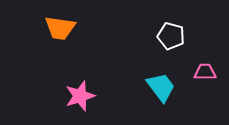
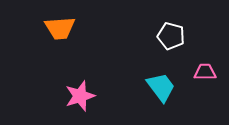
orange trapezoid: rotated 12 degrees counterclockwise
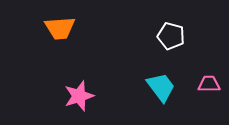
pink trapezoid: moved 4 px right, 12 px down
pink star: moved 1 px left
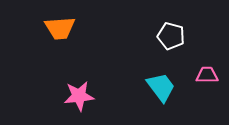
pink trapezoid: moved 2 px left, 9 px up
pink star: rotated 12 degrees clockwise
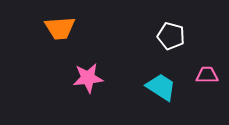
cyan trapezoid: rotated 20 degrees counterclockwise
pink star: moved 9 px right, 18 px up
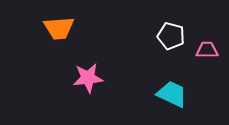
orange trapezoid: moved 1 px left
pink trapezoid: moved 25 px up
cyan trapezoid: moved 11 px right, 7 px down; rotated 8 degrees counterclockwise
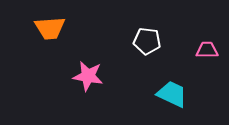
orange trapezoid: moved 9 px left
white pentagon: moved 24 px left, 5 px down; rotated 8 degrees counterclockwise
pink star: moved 2 px up; rotated 16 degrees clockwise
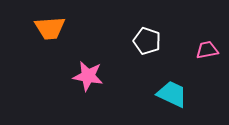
white pentagon: rotated 12 degrees clockwise
pink trapezoid: rotated 10 degrees counterclockwise
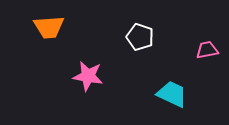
orange trapezoid: moved 1 px left, 1 px up
white pentagon: moved 7 px left, 4 px up
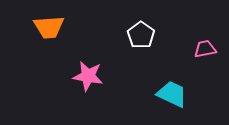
white pentagon: moved 1 px right, 2 px up; rotated 16 degrees clockwise
pink trapezoid: moved 2 px left, 1 px up
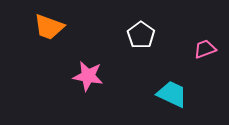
orange trapezoid: rotated 24 degrees clockwise
pink trapezoid: rotated 10 degrees counterclockwise
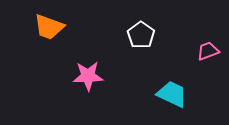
pink trapezoid: moved 3 px right, 2 px down
pink star: rotated 12 degrees counterclockwise
